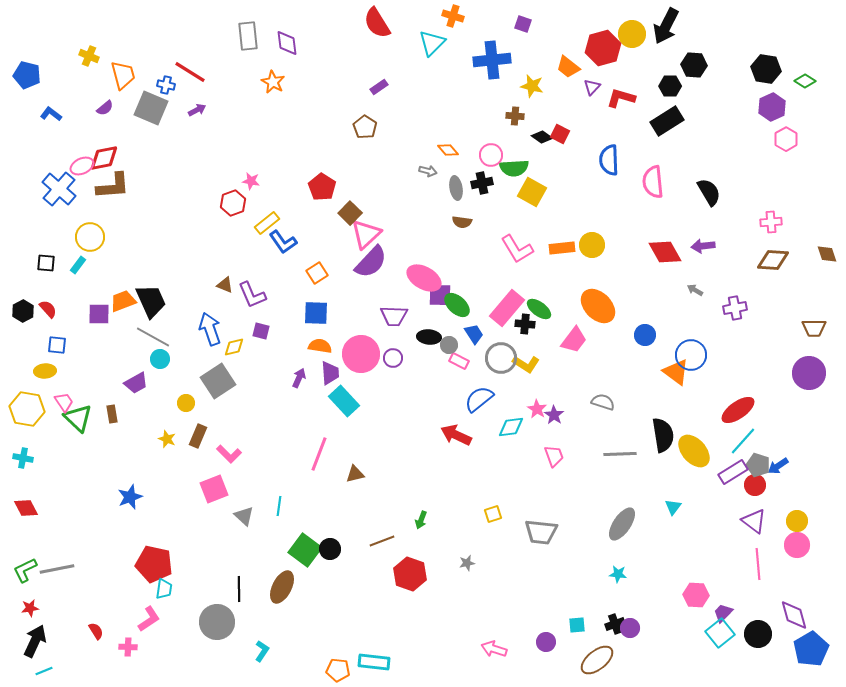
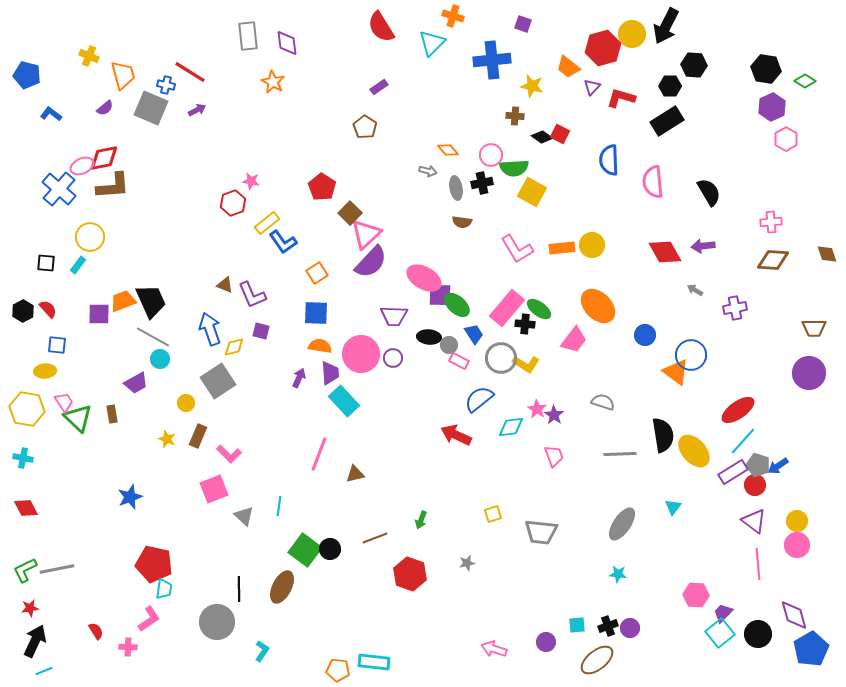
red semicircle at (377, 23): moved 4 px right, 4 px down
brown line at (382, 541): moved 7 px left, 3 px up
black cross at (615, 624): moved 7 px left, 2 px down
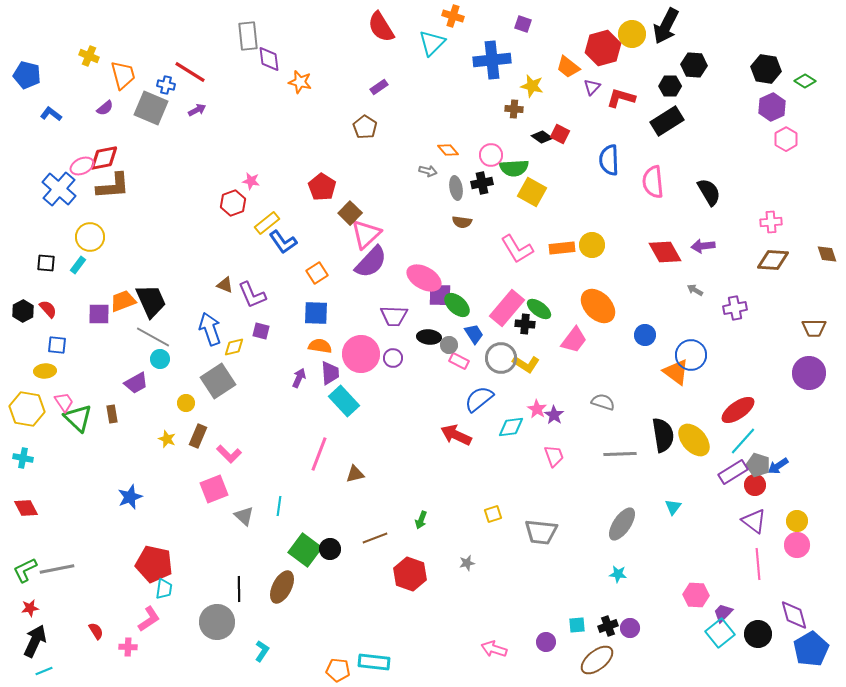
purple diamond at (287, 43): moved 18 px left, 16 px down
orange star at (273, 82): moved 27 px right; rotated 15 degrees counterclockwise
brown cross at (515, 116): moved 1 px left, 7 px up
yellow ellipse at (694, 451): moved 11 px up
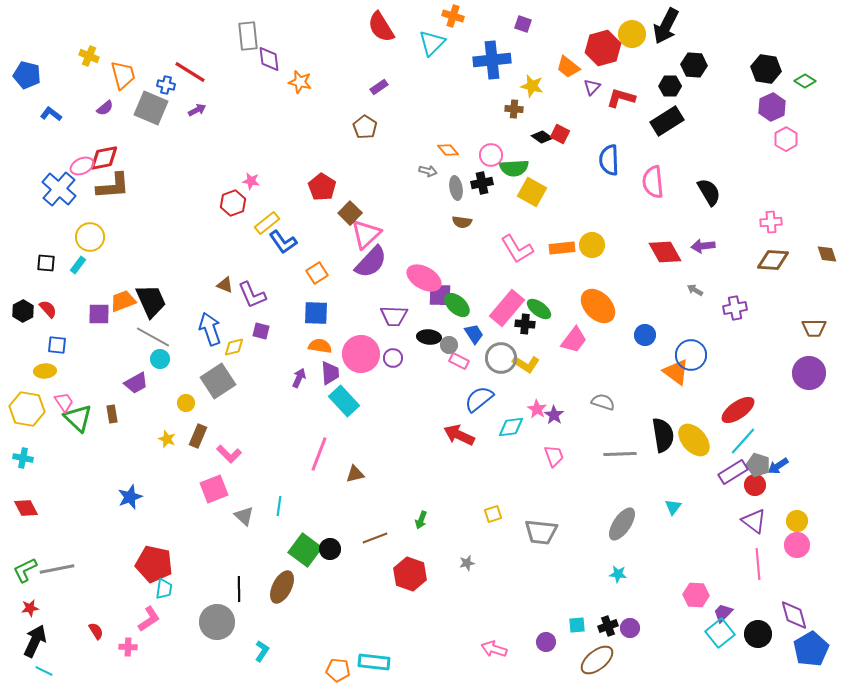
red arrow at (456, 435): moved 3 px right
cyan line at (44, 671): rotated 48 degrees clockwise
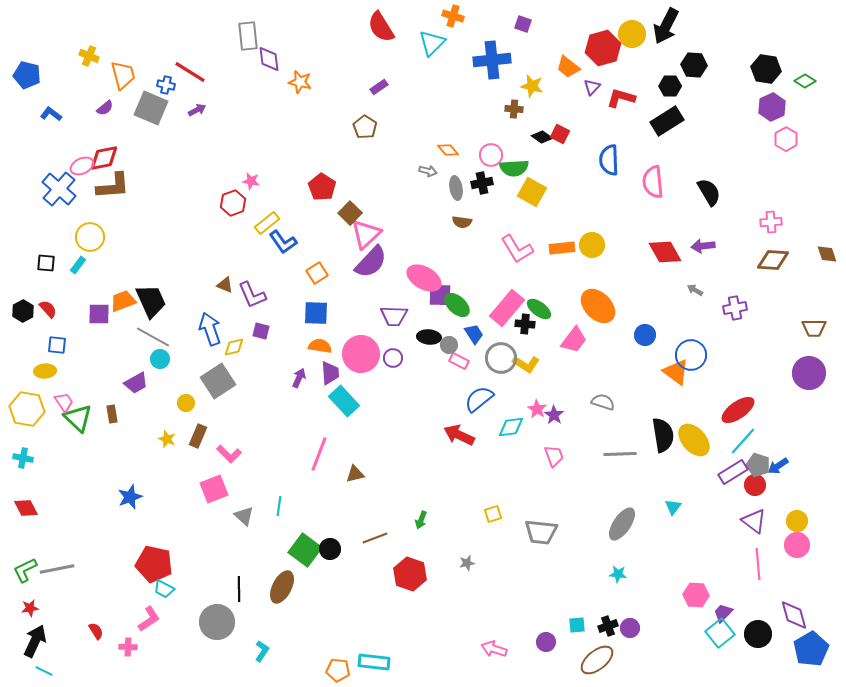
cyan trapezoid at (164, 589): rotated 110 degrees clockwise
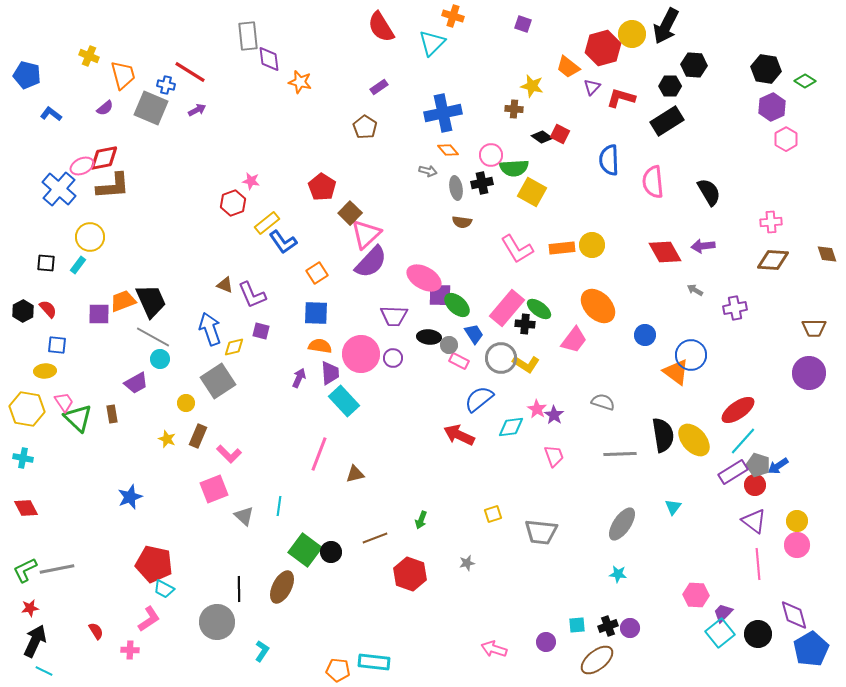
blue cross at (492, 60): moved 49 px left, 53 px down; rotated 6 degrees counterclockwise
black circle at (330, 549): moved 1 px right, 3 px down
pink cross at (128, 647): moved 2 px right, 3 px down
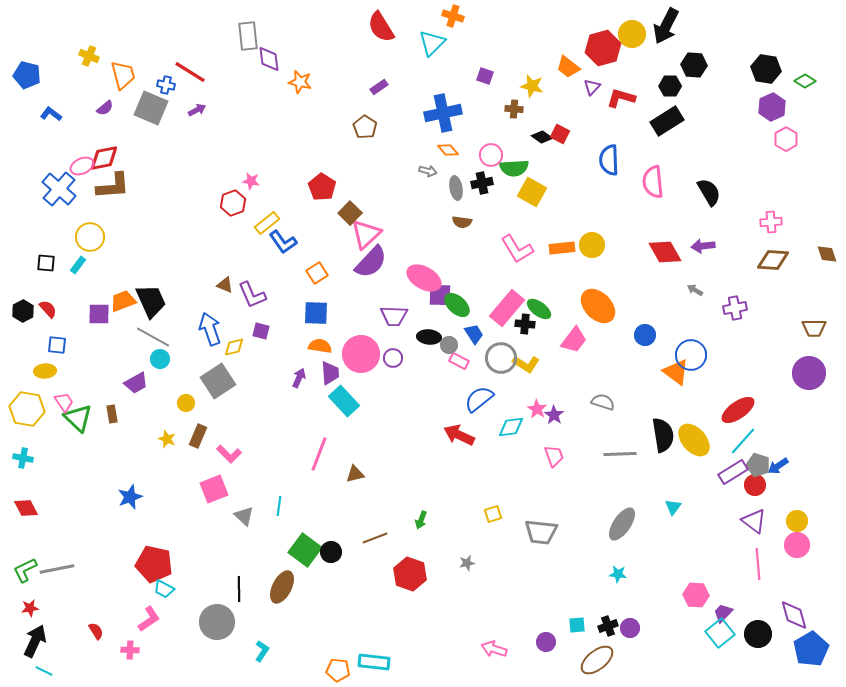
purple square at (523, 24): moved 38 px left, 52 px down
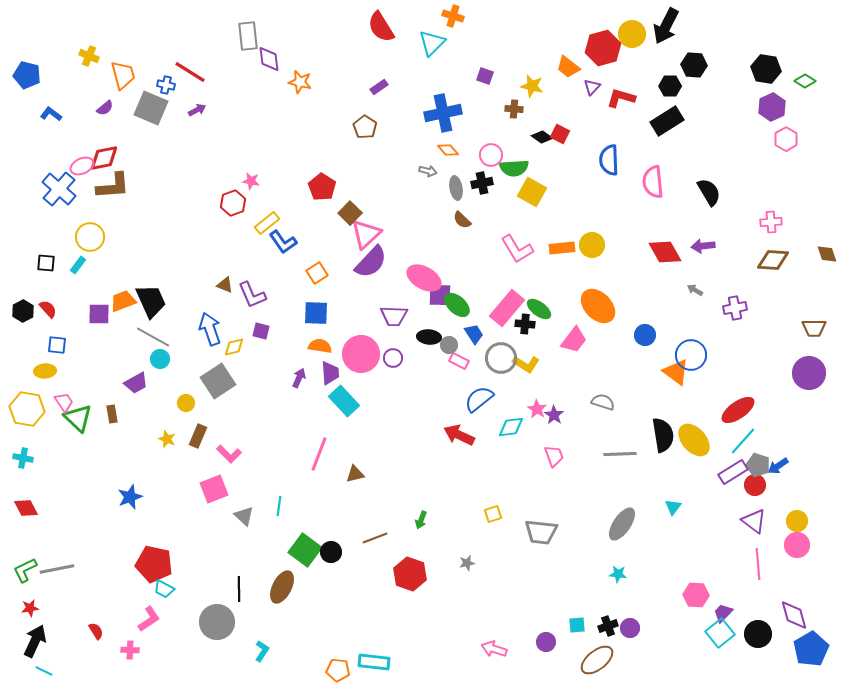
brown semicircle at (462, 222): moved 2 px up; rotated 36 degrees clockwise
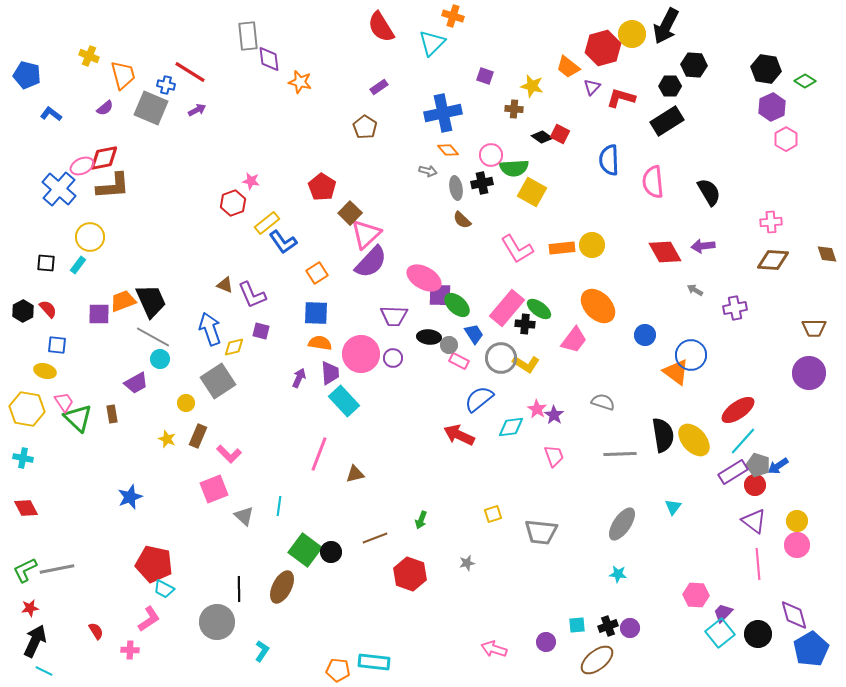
orange semicircle at (320, 346): moved 3 px up
yellow ellipse at (45, 371): rotated 20 degrees clockwise
